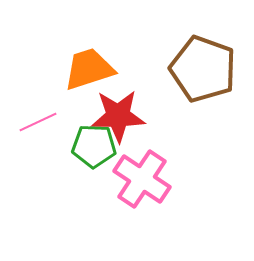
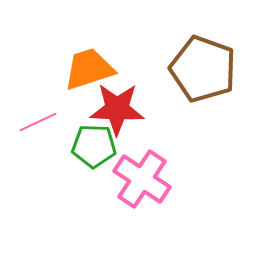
red star: moved 1 px left, 7 px up; rotated 4 degrees clockwise
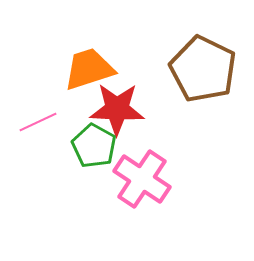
brown pentagon: rotated 6 degrees clockwise
green pentagon: rotated 27 degrees clockwise
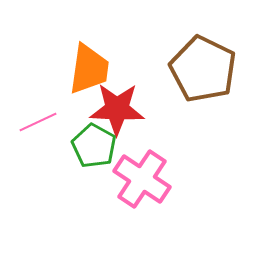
orange trapezoid: rotated 116 degrees clockwise
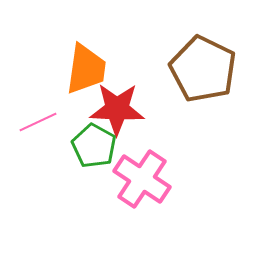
orange trapezoid: moved 3 px left
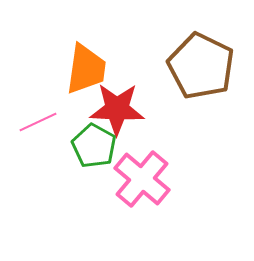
brown pentagon: moved 2 px left, 3 px up
pink cross: rotated 6 degrees clockwise
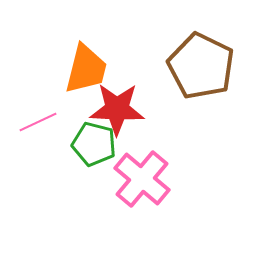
orange trapezoid: rotated 6 degrees clockwise
green pentagon: moved 2 px up; rotated 15 degrees counterclockwise
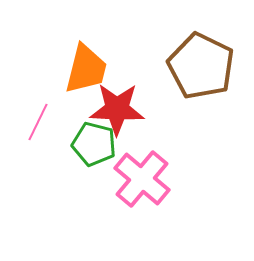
pink line: rotated 39 degrees counterclockwise
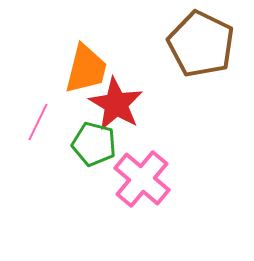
brown pentagon: moved 22 px up
red star: moved 1 px left, 5 px up; rotated 28 degrees clockwise
